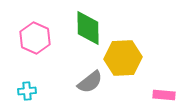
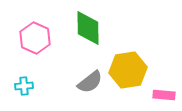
yellow hexagon: moved 5 px right, 12 px down; rotated 6 degrees counterclockwise
cyan cross: moved 3 px left, 5 px up
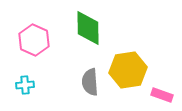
pink hexagon: moved 1 px left, 2 px down
gray semicircle: rotated 124 degrees clockwise
cyan cross: moved 1 px right, 1 px up
pink rectangle: moved 2 px left; rotated 15 degrees clockwise
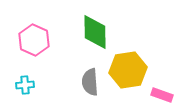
green diamond: moved 7 px right, 4 px down
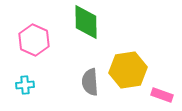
green diamond: moved 9 px left, 10 px up
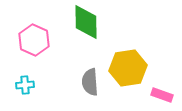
yellow hexagon: moved 2 px up
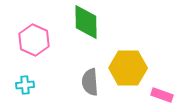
yellow hexagon: rotated 9 degrees clockwise
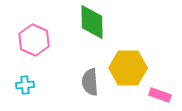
green diamond: moved 6 px right
pink rectangle: moved 2 px left
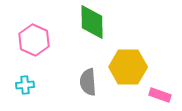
yellow hexagon: moved 1 px up
gray semicircle: moved 2 px left
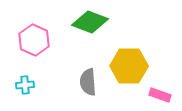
green diamond: moved 2 px left; rotated 69 degrees counterclockwise
yellow hexagon: moved 1 px right, 1 px up
